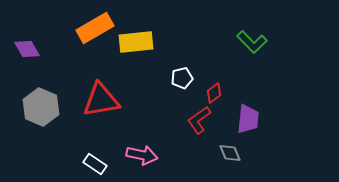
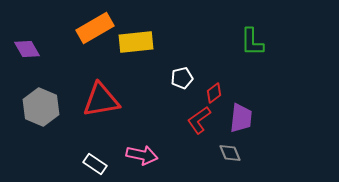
green L-shape: rotated 44 degrees clockwise
purple trapezoid: moved 7 px left, 1 px up
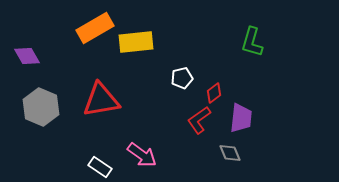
green L-shape: rotated 16 degrees clockwise
purple diamond: moved 7 px down
pink arrow: rotated 24 degrees clockwise
white rectangle: moved 5 px right, 3 px down
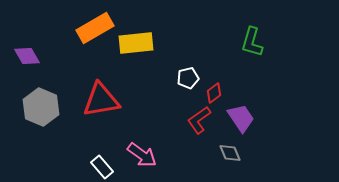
yellow rectangle: moved 1 px down
white pentagon: moved 6 px right
purple trapezoid: rotated 40 degrees counterclockwise
white rectangle: moved 2 px right; rotated 15 degrees clockwise
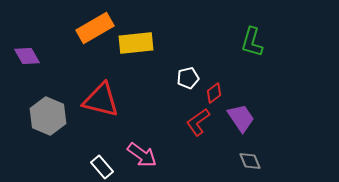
red triangle: rotated 24 degrees clockwise
gray hexagon: moved 7 px right, 9 px down
red L-shape: moved 1 px left, 2 px down
gray diamond: moved 20 px right, 8 px down
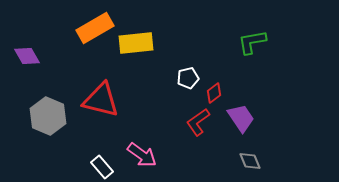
green L-shape: rotated 64 degrees clockwise
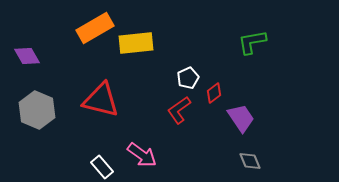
white pentagon: rotated 10 degrees counterclockwise
gray hexagon: moved 11 px left, 6 px up
red L-shape: moved 19 px left, 12 px up
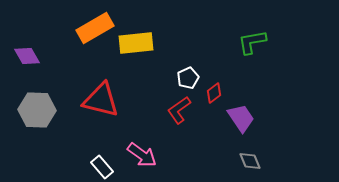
gray hexagon: rotated 21 degrees counterclockwise
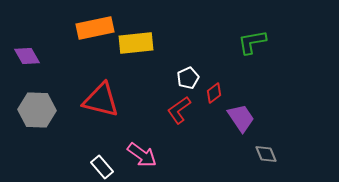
orange rectangle: rotated 18 degrees clockwise
gray diamond: moved 16 px right, 7 px up
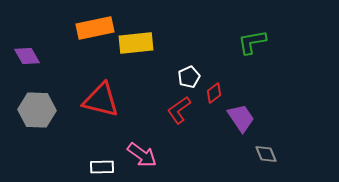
white pentagon: moved 1 px right, 1 px up
white rectangle: rotated 50 degrees counterclockwise
